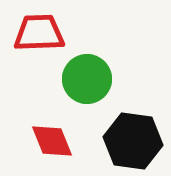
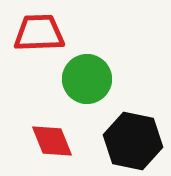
black hexagon: rotated 4 degrees clockwise
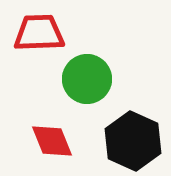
black hexagon: rotated 12 degrees clockwise
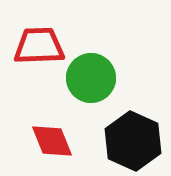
red trapezoid: moved 13 px down
green circle: moved 4 px right, 1 px up
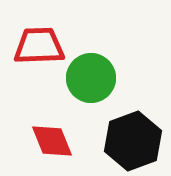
black hexagon: rotated 16 degrees clockwise
